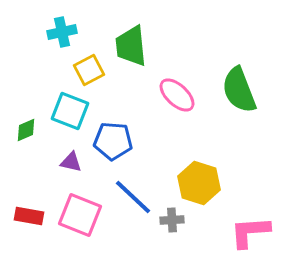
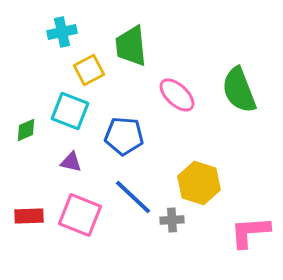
blue pentagon: moved 11 px right, 5 px up
red rectangle: rotated 12 degrees counterclockwise
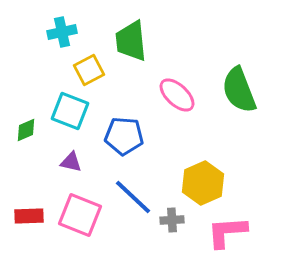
green trapezoid: moved 5 px up
yellow hexagon: moved 4 px right; rotated 18 degrees clockwise
pink L-shape: moved 23 px left
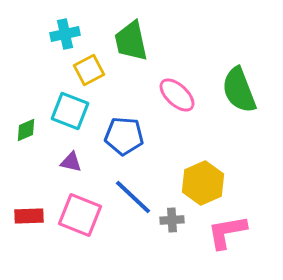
cyan cross: moved 3 px right, 2 px down
green trapezoid: rotated 6 degrees counterclockwise
pink L-shape: rotated 6 degrees counterclockwise
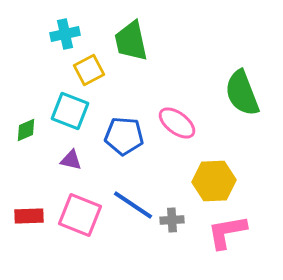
green semicircle: moved 3 px right, 3 px down
pink ellipse: moved 28 px down; rotated 6 degrees counterclockwise
purple triangle: moved 2 px up
yellow hexagon: moved 11 px right, 2 px up; rotated 21 degrees clockwise
blue line: moved 8 px down; rotated 9 degrees counterclockwise
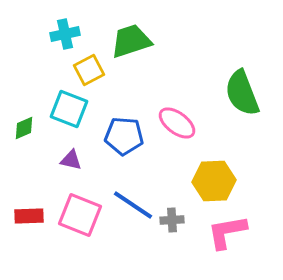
green trapezoid: rotated 84 degrees clockwise
cyan square: moved 1 px left, 2 px up
green diamond: moved 2 px left, 2 px up
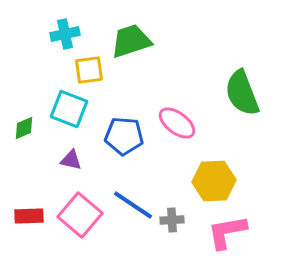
yellow square: rotated 20 degrees clockwise
pink square: rotated 18 degrees clockwise
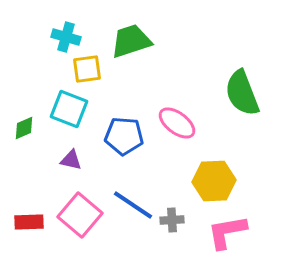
cyan cross: moved 1 px right, 3 px down; rotated 28 degrees clockwise
yellow square: moved 2 px left, 1 px up
red rectangle: moved 6 px down
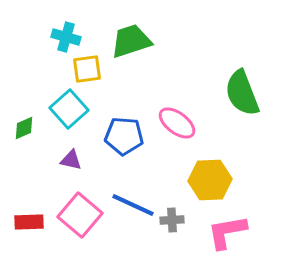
cyan square: rotated 27 degrees clockwise
yellow hexagon: moved 4 px left, 1 px up
blue line: rotated 9 degrees counterclockwise
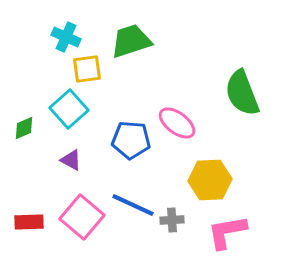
cyan cross: rotated 8 degrees clockwise
blue pentagon: moved 7 px right, 4 px down
purple triangle: rotated 15 degrees clockwise
pink square: moved 2 px right, 2 px down
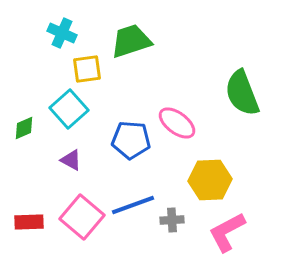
cyan cross: moved 4 px left, 4 px up
blue line: rotated 45 degrees counterclockwise
pink L-shape: rotated 18 degrees counterclockwise
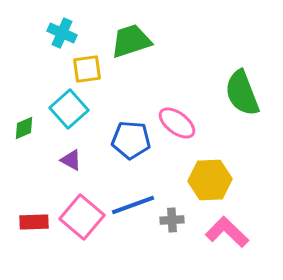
red rectangle: moved 5 px right
pink L-shape: rotated 72 degrees clockwise
